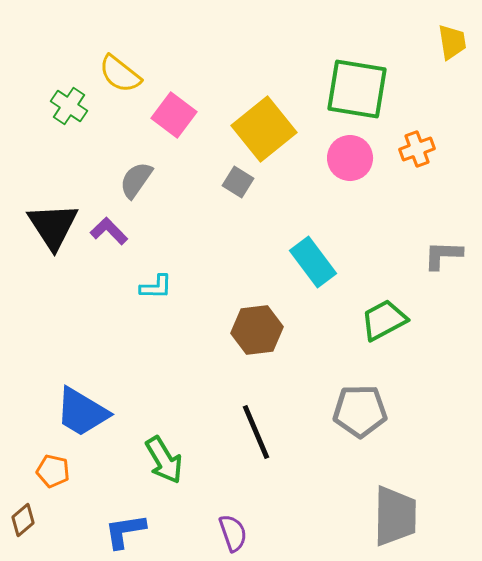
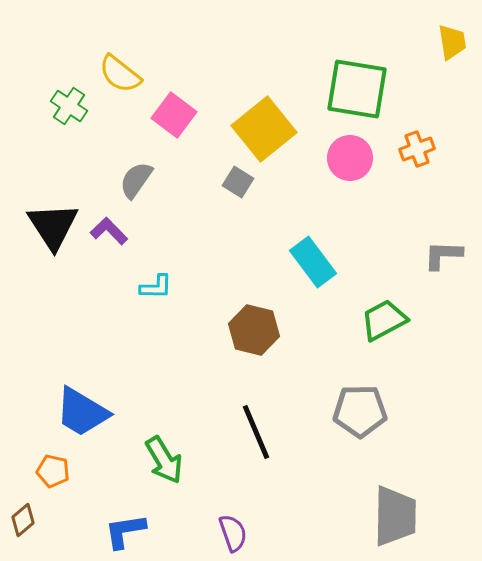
brown hexagon: moved 3 px left; rotated 21 degrees clockwise
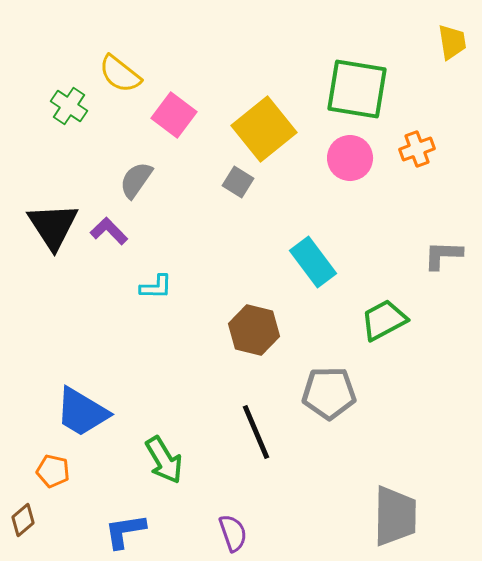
gray pentagon: moved 31 px left, 18 px up
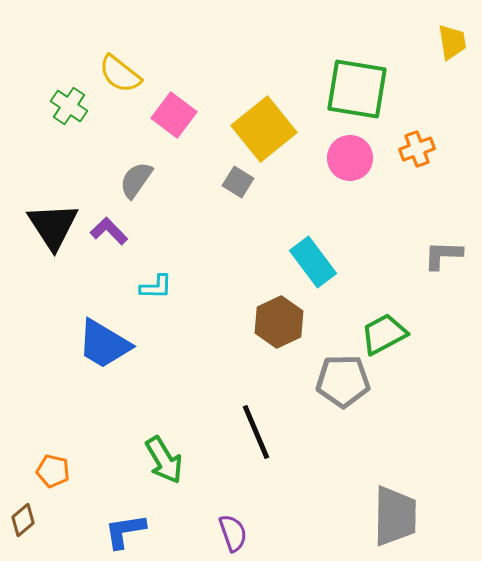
green trapezoid: moved 14 px down
brown hexagon: moved 25 px right, 8 px up; rotated 21 degrees clockwise
gray pentagon: moved 14 px right, 12 px up
blue trapezoid: moved 22 px right, 68 px up
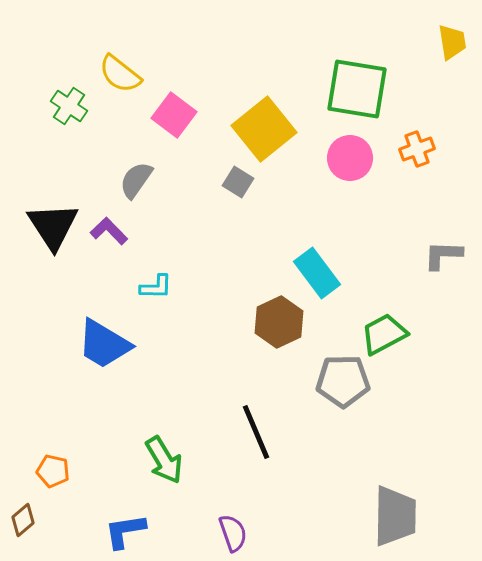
cyan rectangle: moved 4 px right, 11 px down
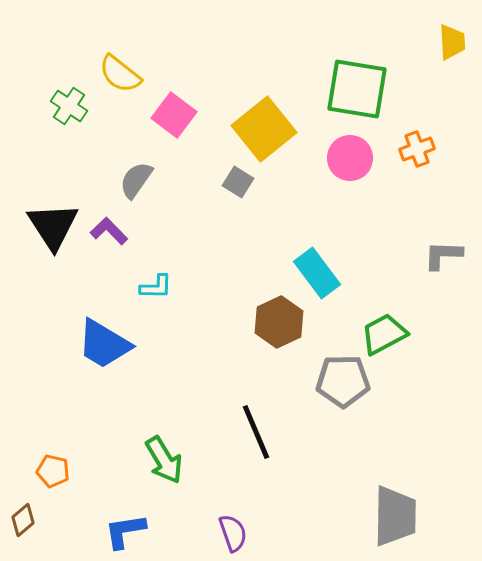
yellow trapezoid: rotated 6 degrees clockwise
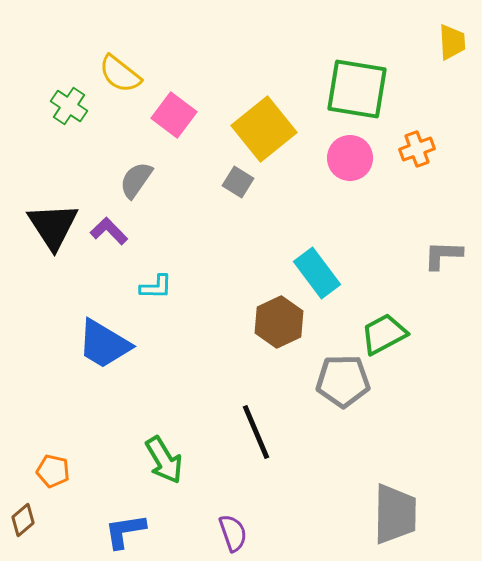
gray trapezoid: moved 2 px up
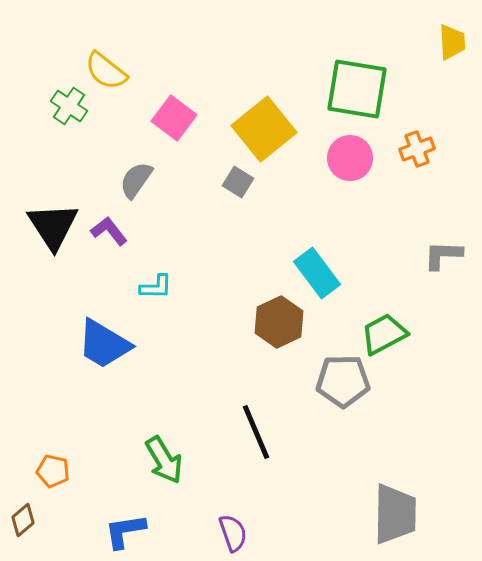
yellow semicircle: moved 14 px left, 3 px up
pink square: moved 3 px down
purple L-shape: rotated 6 degrees clockwise
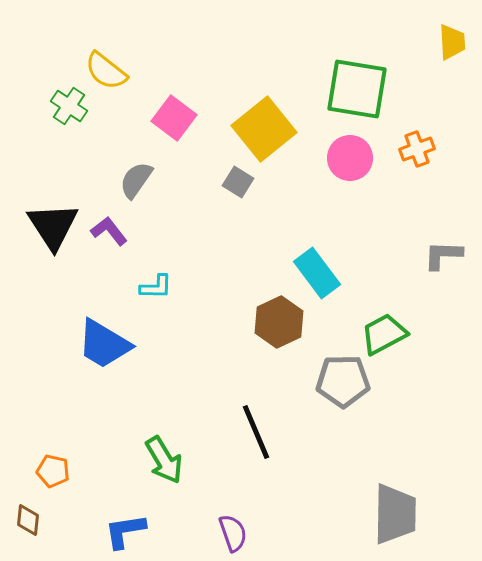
brown diamond: moved 5 px right; rotated 44 degrees counterclockwise
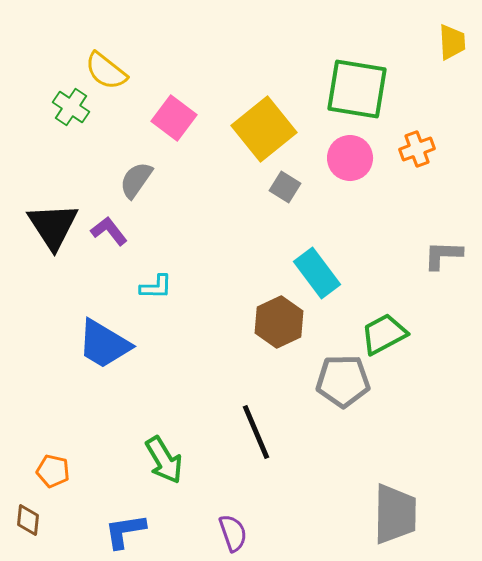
green cross: moved 2 px right, 1 px down
gray square: moved 47 px right, 5 px down
